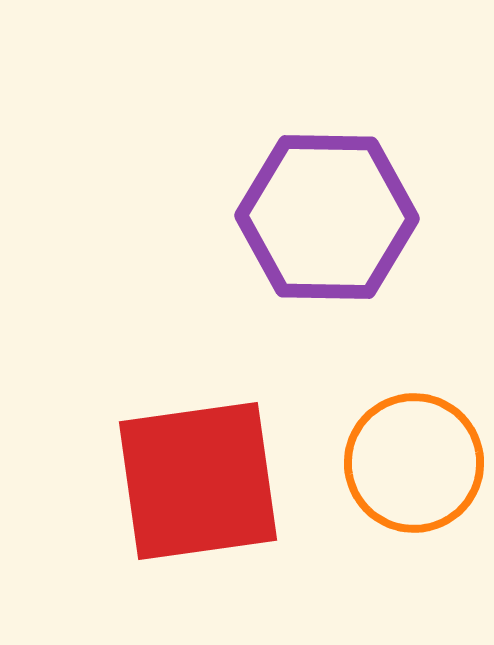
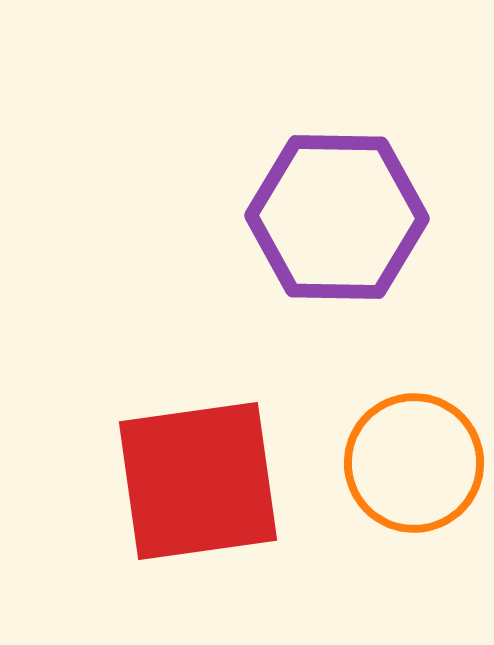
purple hexagon: moved 10 px right
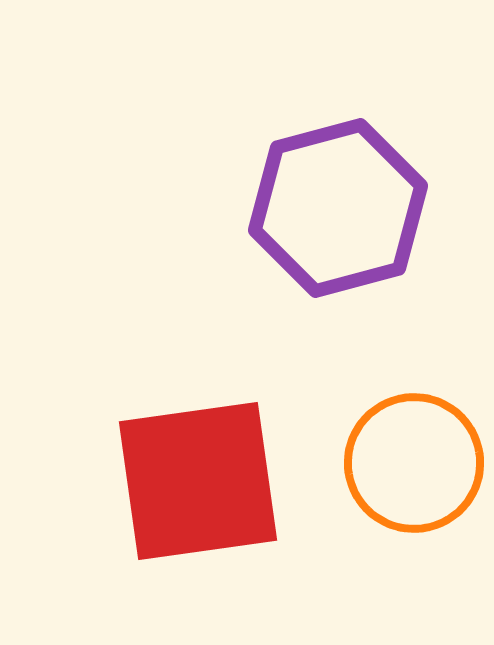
purple hexagon: moved 1 px right, 9 px up; rotated 16 degrees counterclockwise
